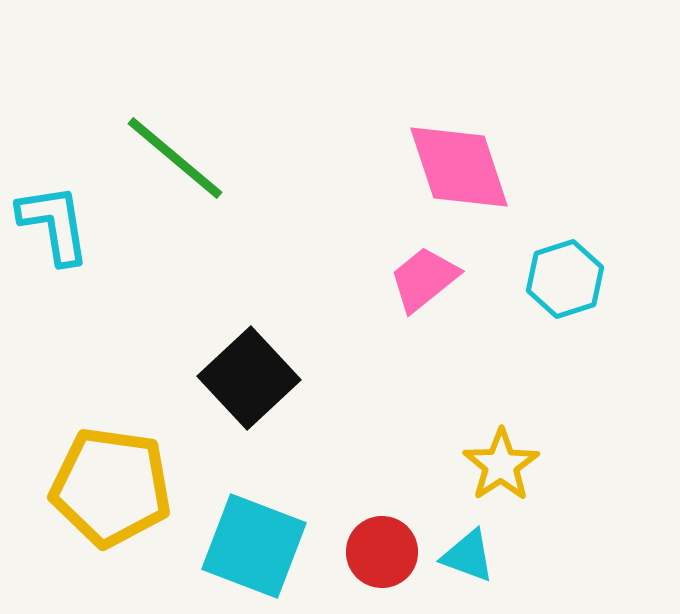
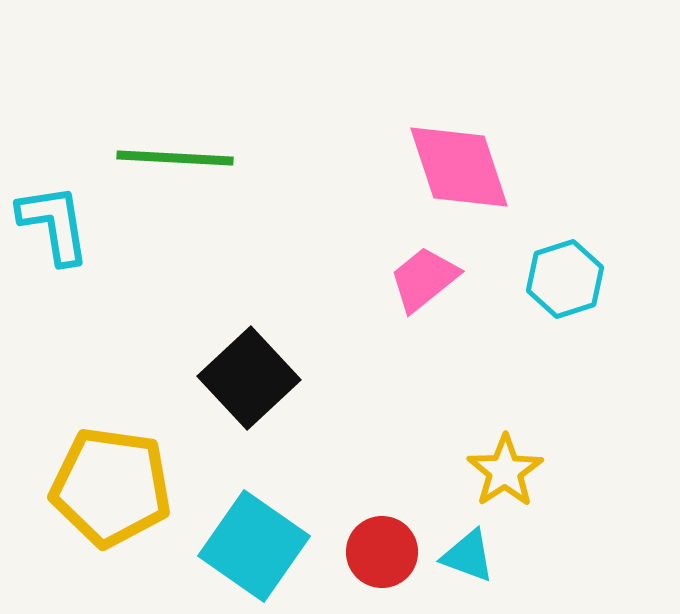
green line: rotated 37 degrees counterclockwise
yellow star: moved 4 px right, 6 px down
cyan square: rotated 14 degrees clockwise
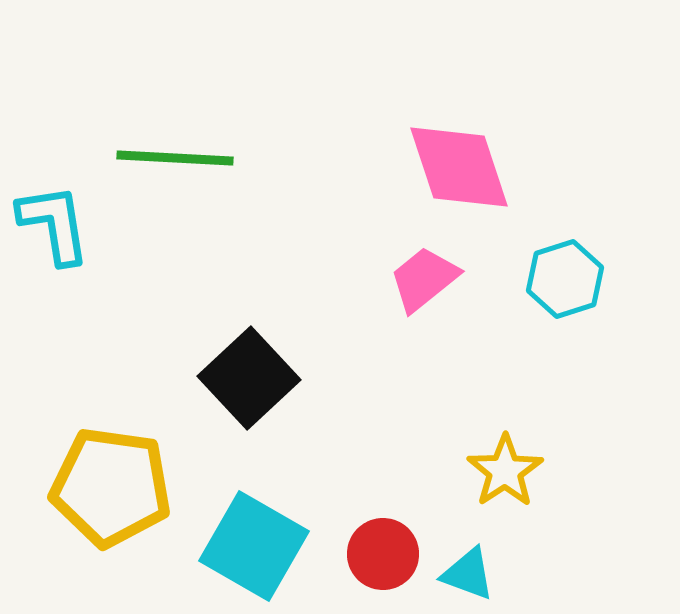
cyan square: rotated 5 degrees counterclockwise
red circle: moved 1 px right, 2 px down
cyan triangle: moved 18 px down
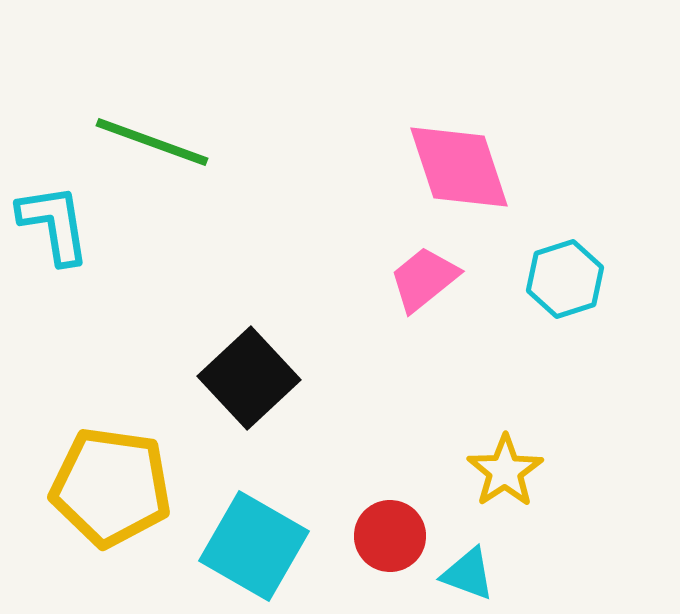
green line: moved 23 px left, 16 px up; rotated 17 degrees clockwise
red circle: moved 7 px right, 18 px up
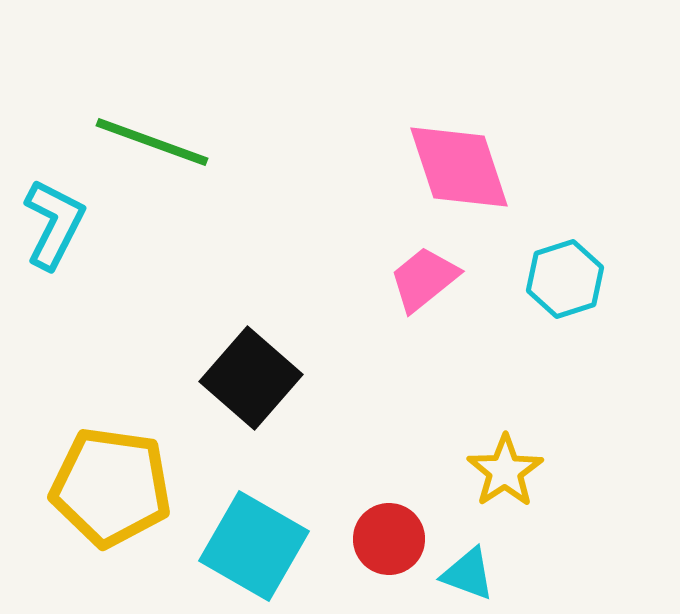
cyan L-shape: rotated 36 degrees clockwise
black square: moved 2 px right; rotated 6 degrees counterclockwise
red circle: moved 1 px left, 3 px down
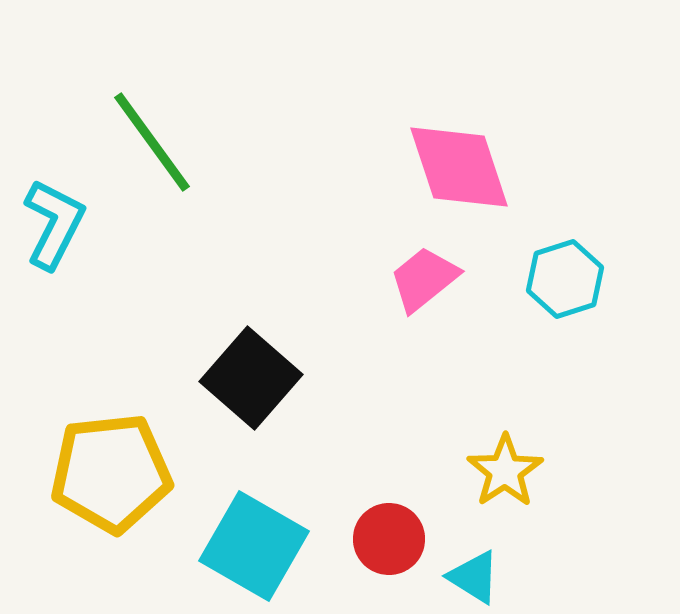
green line: rotated 34 degrees clockwise
yellow pentagon: moved 14 px up; rotated 14 degrees counterclockwise
cyan triangle: moved 6 px right, 3 px down; rotated 12 degrees clockwise
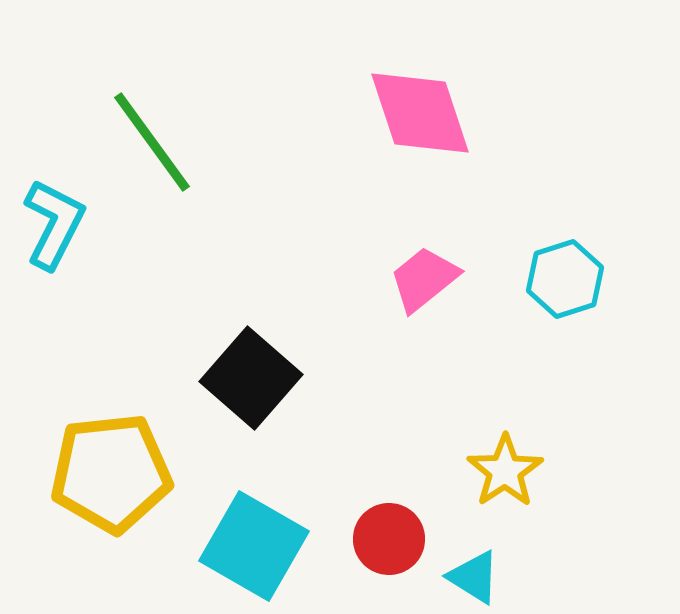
pink diamond: moved 39 px left, 54 px up
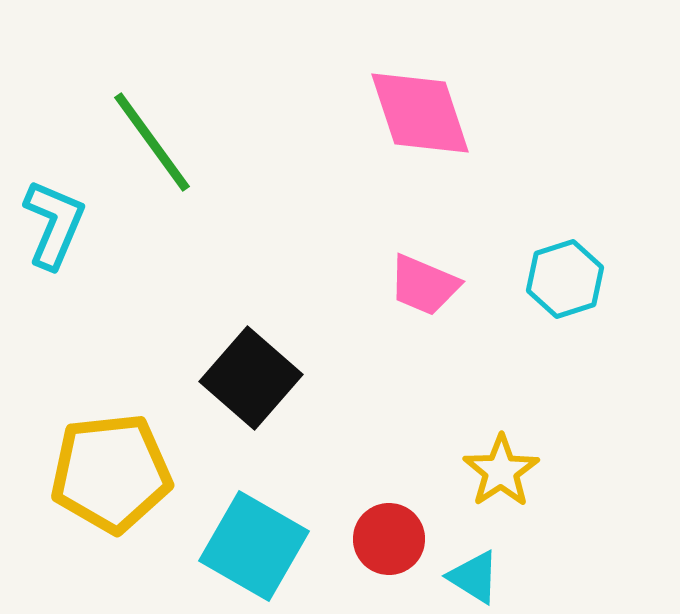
cyan L-shape: rotated 4 degrees counterclockwise
pink trapezoid: moved 6 px down; rotated 118 degrees counterclockwise
yellow star: moved 4 px left
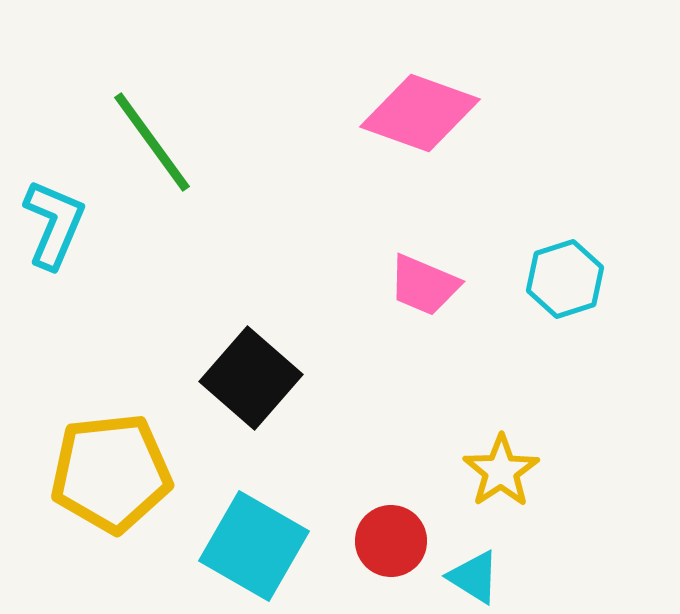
pink diamond: rotated 52 degrees counterclockwise
red circle: moved 2 px right, 2 px down
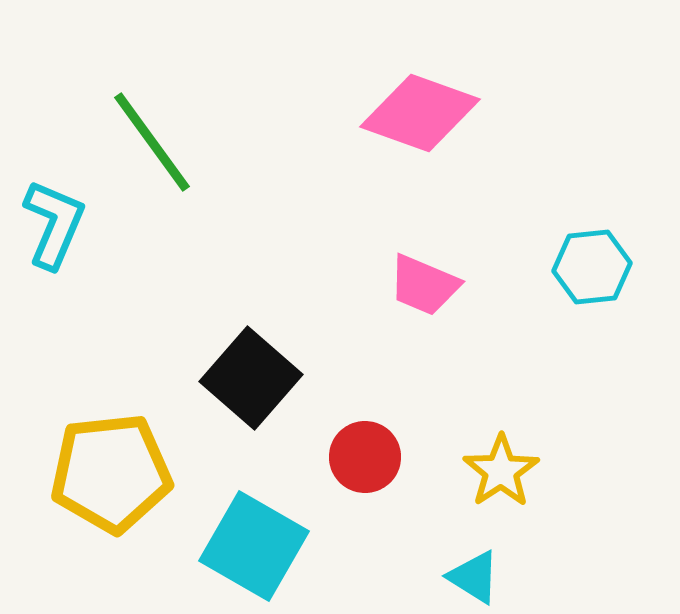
cyan hexagon: moved 27 px right, 12 px up; rotated 12 degrees clockwise
red circle: moved 26 px left, 84 px up
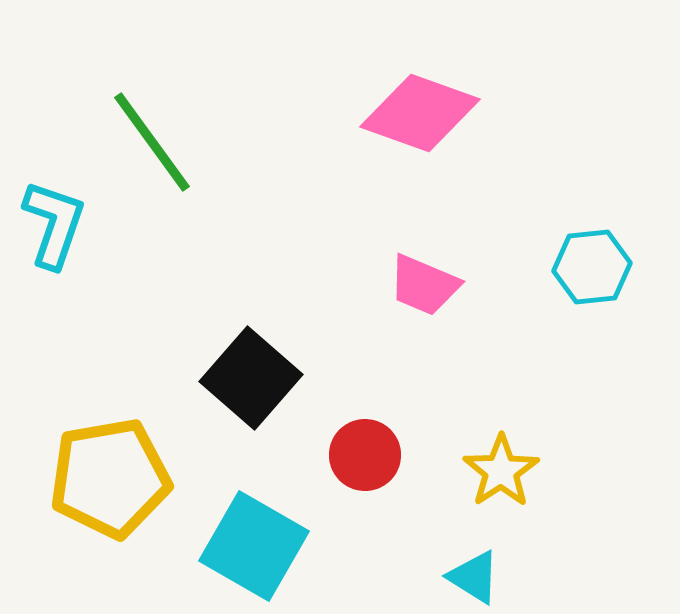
cyan L-shape: rotated 4 degrees counterclockwise
red circle: moved 2 px up
yellow pentagon: moved 1 px left, 5 px down; rotated 4 degrees counterclockwise
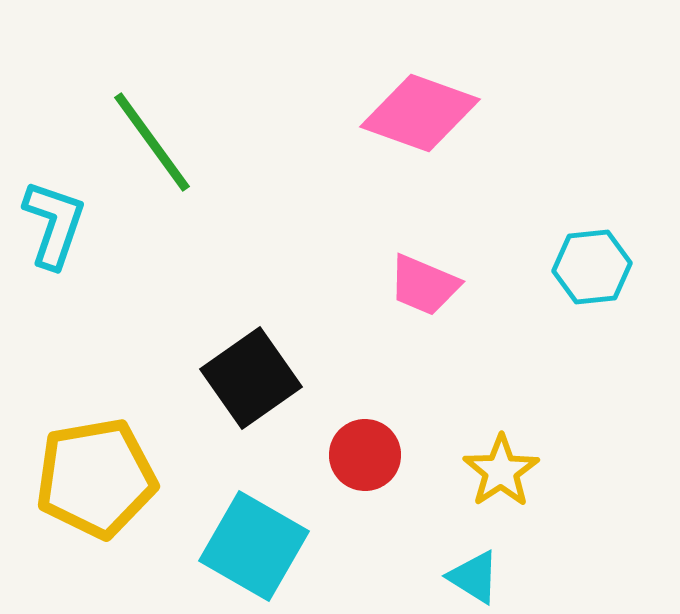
black square: rotated 14 degrees clockwise
yellow pentagon: moved 14 px left
